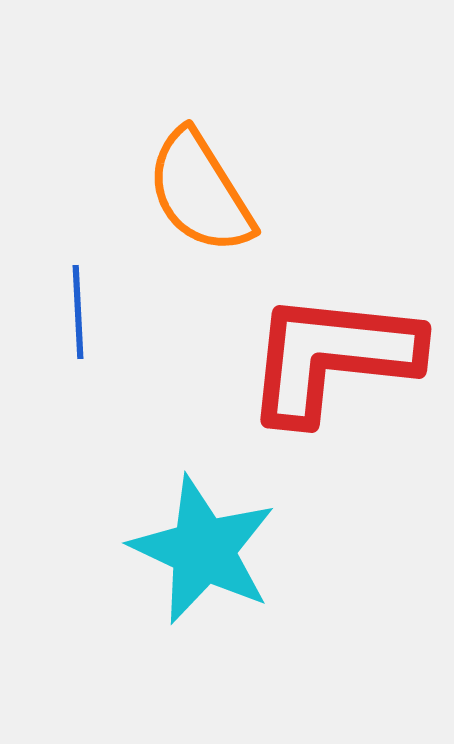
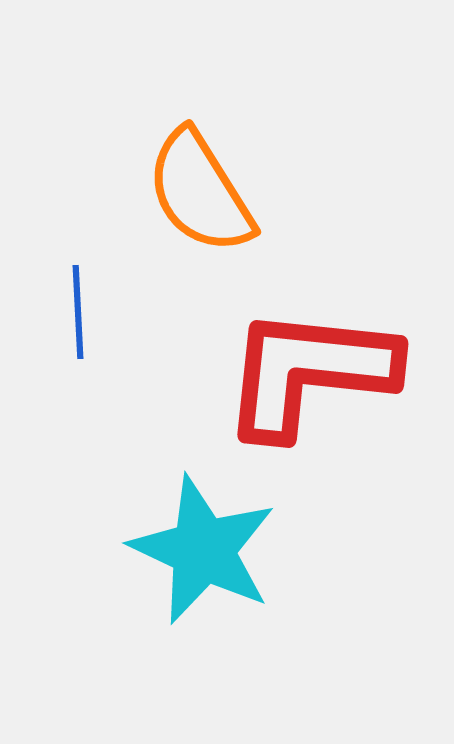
red L-shape: moved 23 px left, 15 px down
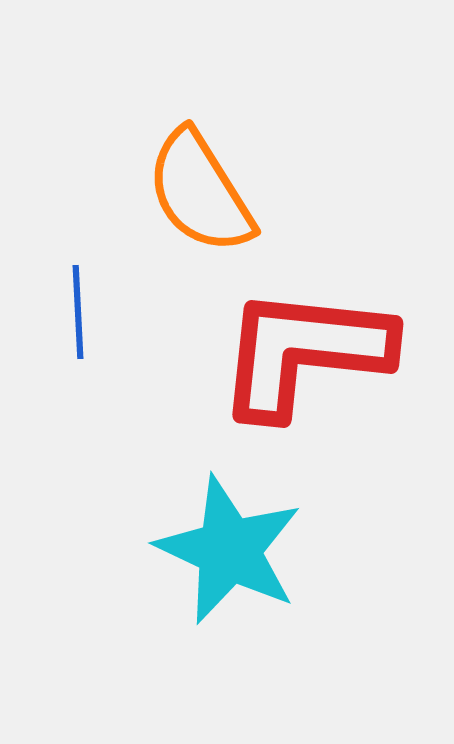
red L-shape: moved 5 px left, 20 px up
cyan star: moved 26 px right
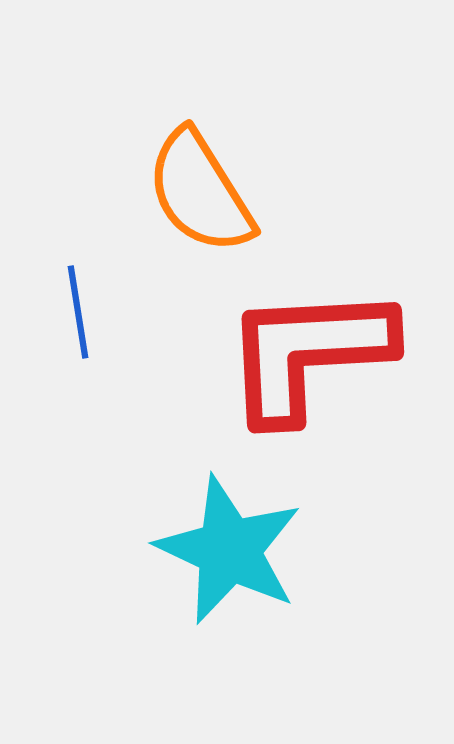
blue line: rotated 6 degrees counterclockwise
red L-shape: moved 4 px right, 1 px down; rotated 9 degrees counterclockwise
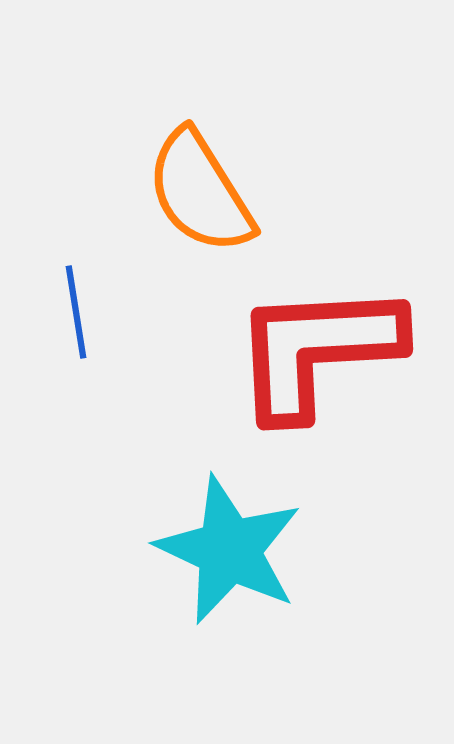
blue line: moved 2 px left
red L-shape: moved 9 px right, 3 px up
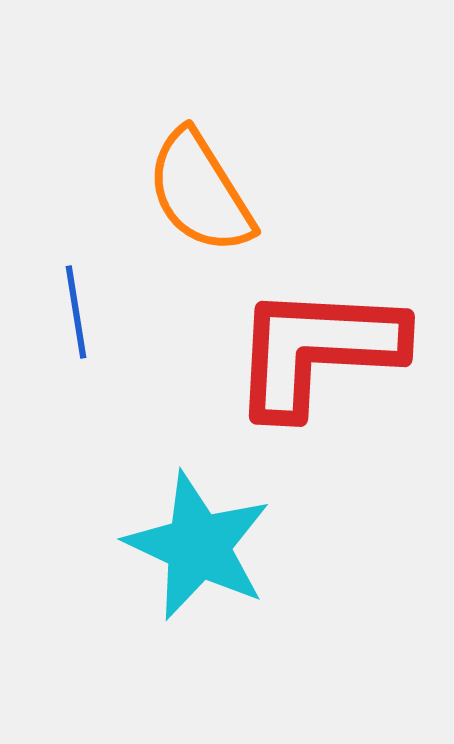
red L-shape: rotated 6 degrees clockwise
cyan star: moved 31 px left, 4 px up
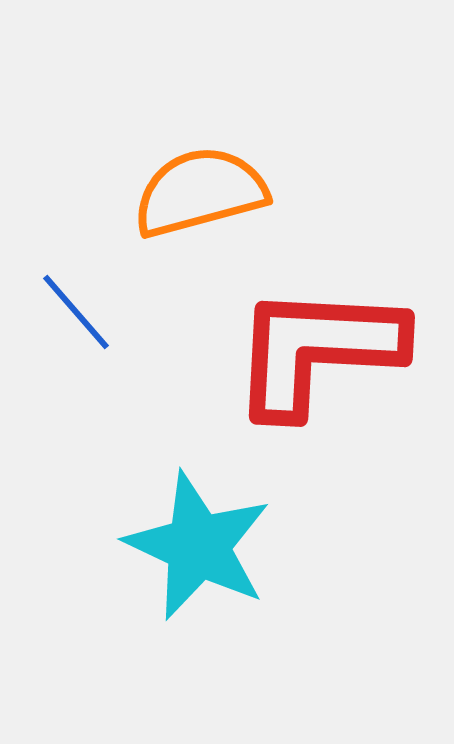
orange semicircle: rotated 107 degrees clockwise
blue line: rotated 32 degrees counterclockwise
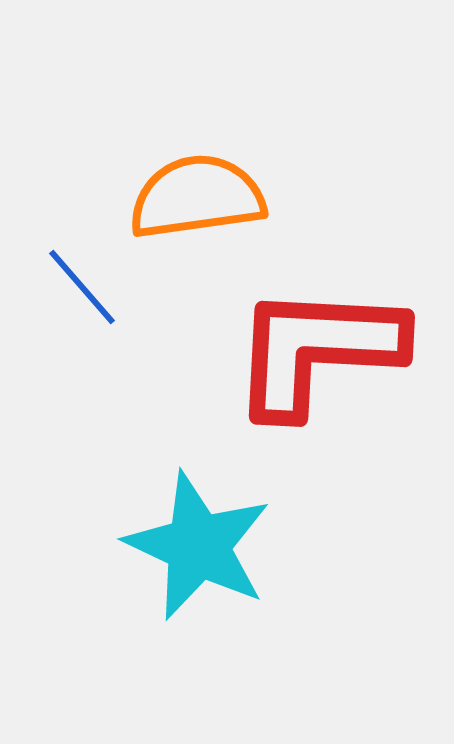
orange semicircle: moved 3 px left, 5 px down; rotated 7 degrees clockwise
blue line: moved 6 px right, 25 px up
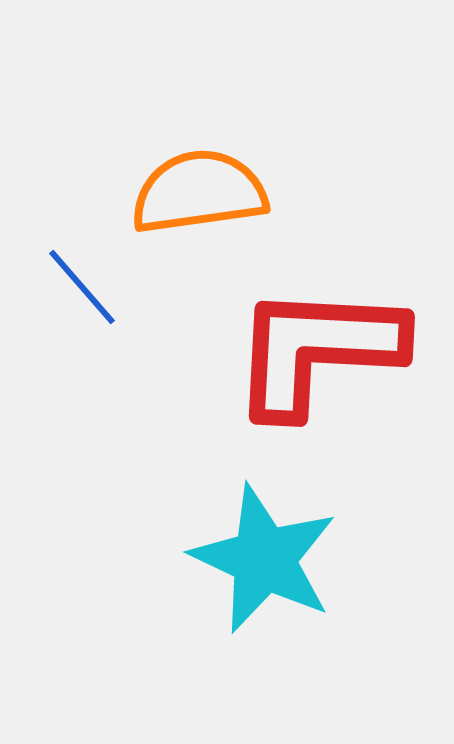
orange semicircle: moved 2 px right, 5 px up
cyan star: moved 66 px right, 13 px down
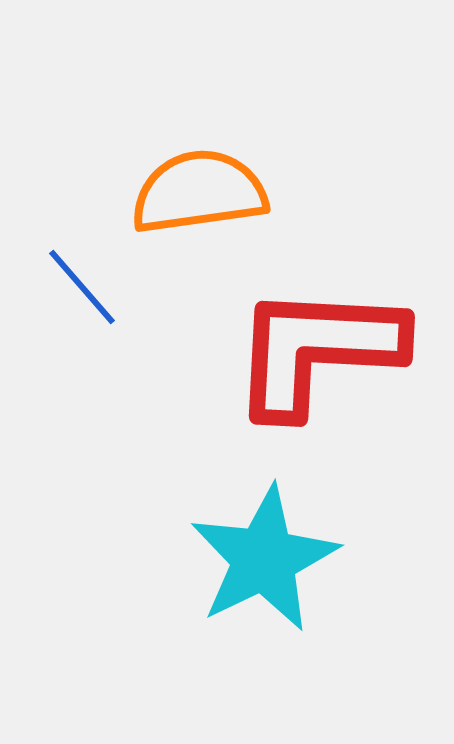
cyan star: rotated 21 degrees clockwise
